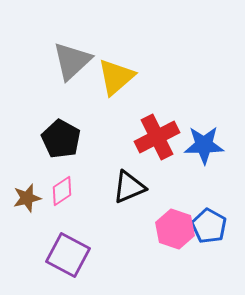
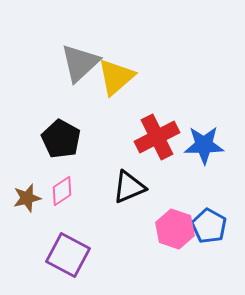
gray triangle: moved 8 px right, 2 px down
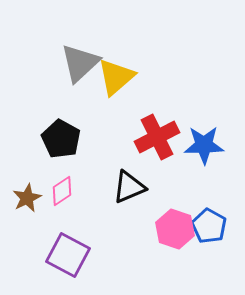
brown star: rotated 12 degrees counterclockwise
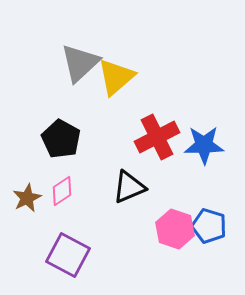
blue pentagon: rotated 12 degrees counterclockwise
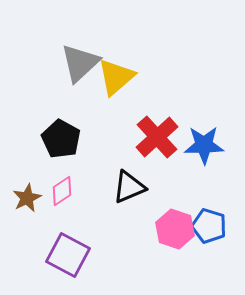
red cross: rotated 15 degrees counterclockwise
